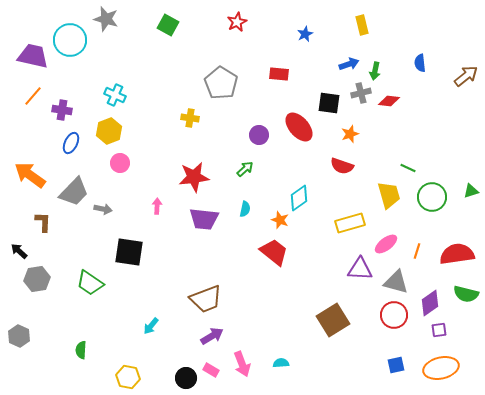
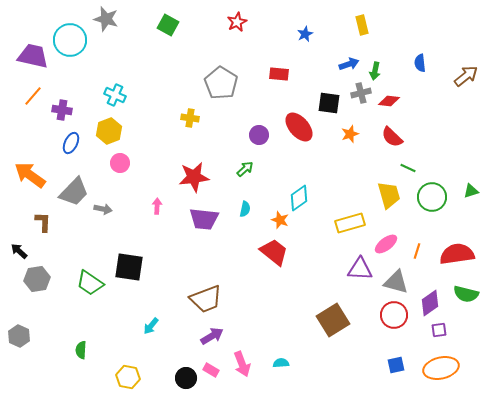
red semicircle at (342, 166): moved 50 px right, 29 px up; rotated 25 degrees clockwise
black square at (129, 252): moved 15 px down
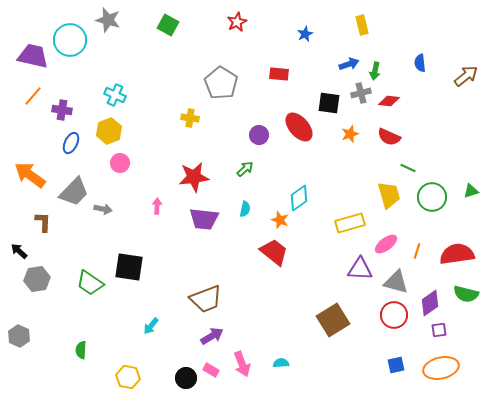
gray star at (106, 19): moved 2 px right, 1 px down
red semicircle at (392, 137): moved 3 px left; rotated 20 degrees counterclockwise
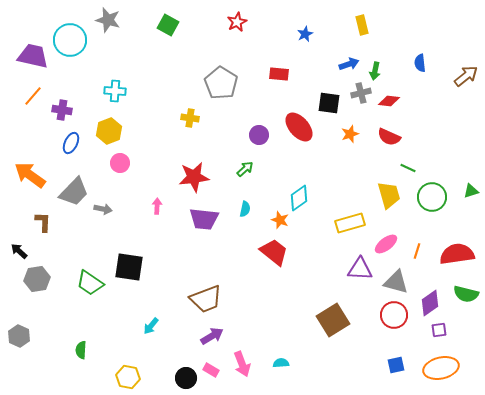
cyan cross at (115, 95): moved 4 px up; rotated 20 degrees counterclockwise
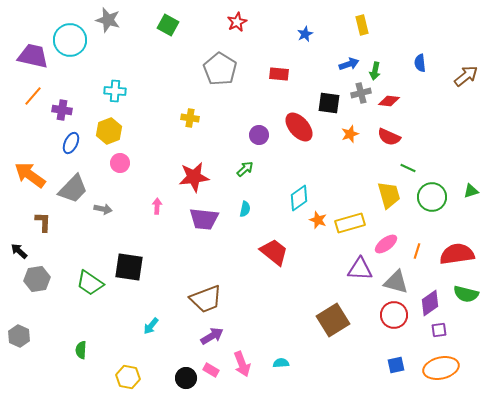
gray pentagon at (221, 83): moved 1 px left, 14 px up
gray trapezoid at (74, 192): moved 1 px left, 3 px up
orange star at (280, 220): moved 38 px right
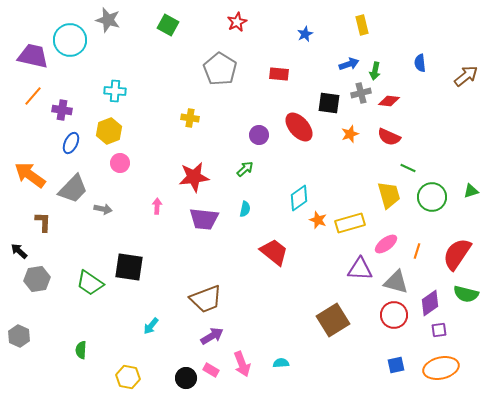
red semicircle at (457, 254): rotated 48 degrees counterclockwise
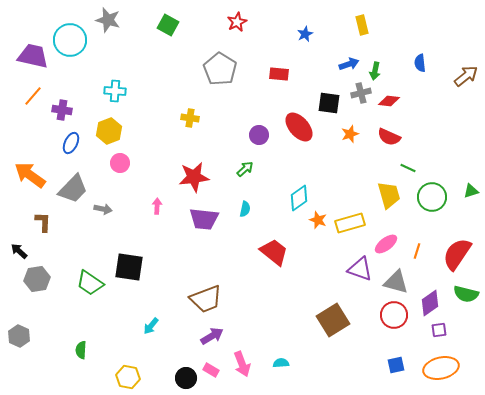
purple triangle at (360, 269): rotated 16 degrees clockwise
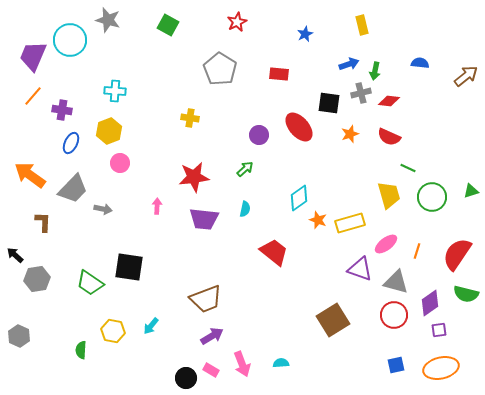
purple trapezoid at (33, 56): rotated 80 degrees counterclockwise
blue semicircle at (420, 63): rotated 102 degrees clockwise
black arrow at (19, 251): moved 4 px left, 4 px down
yellow hexagon at (128, 377): moved 15 px left, 46 px up
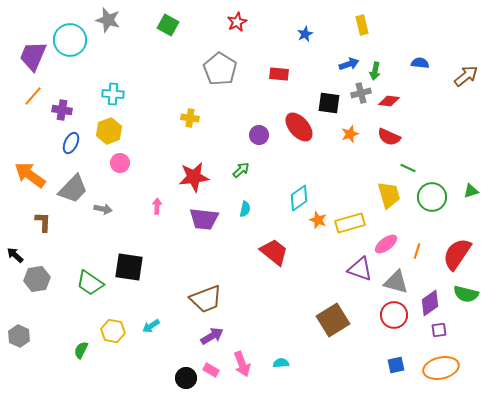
cyan cross at (115, 91): moved 2 px left, 3 px down
green arrow at (245, 169): moved 4 px left, 1 px down
cyan arrow at (151, 326): rotated 18 degrees clockwise
green semicircle at (81, 350): rotated 24 degrees clockwise
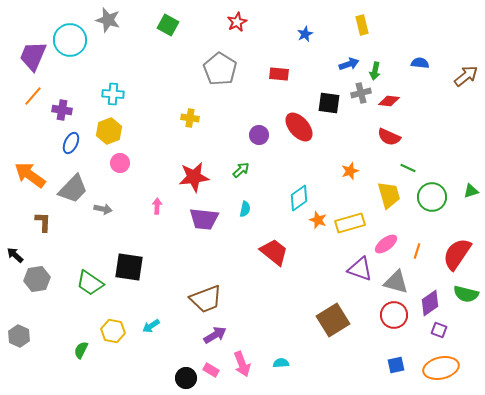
orange star at (350, 134): moved 37 px down
purple square at (439, 330): rotated 28 degrees clockwise
purple arrow at (212, 336): moved 3 px right, 1 px up
